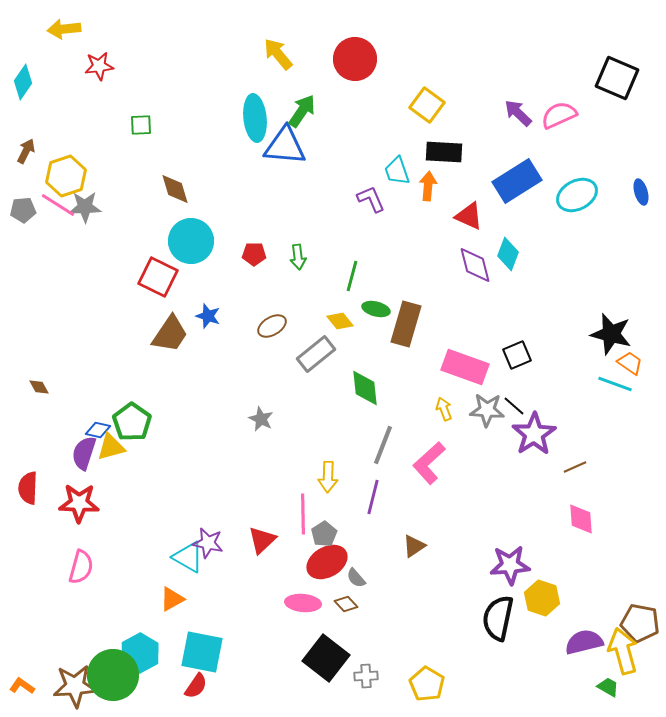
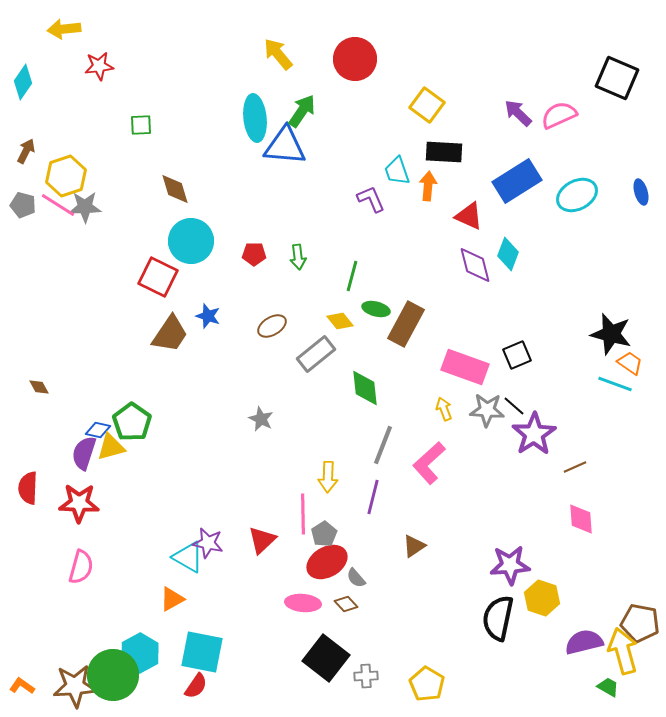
gray pentagon at (23, 210): moved 5 px up; rotated 20 degrees clockwise
brown rectangle at (406, 324): rotated 12 degrees clockwise
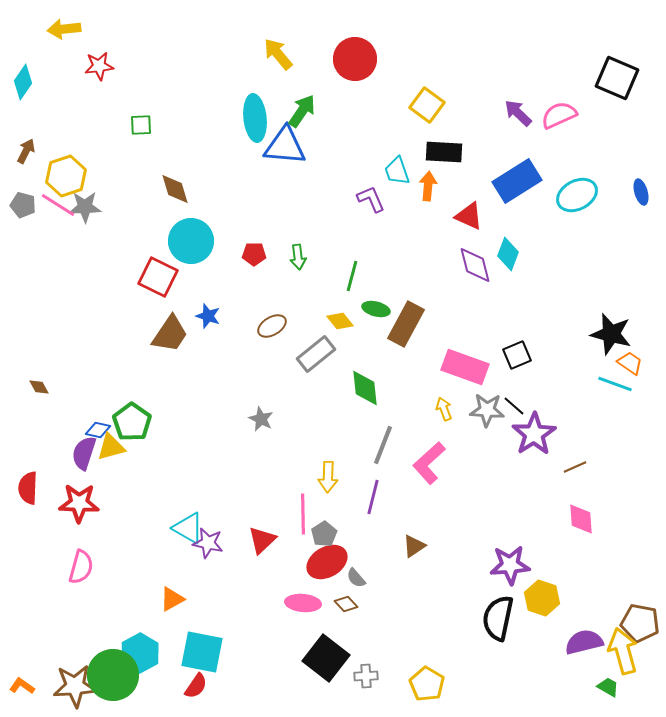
cyan triangle at (188, 557): moved 29 px up
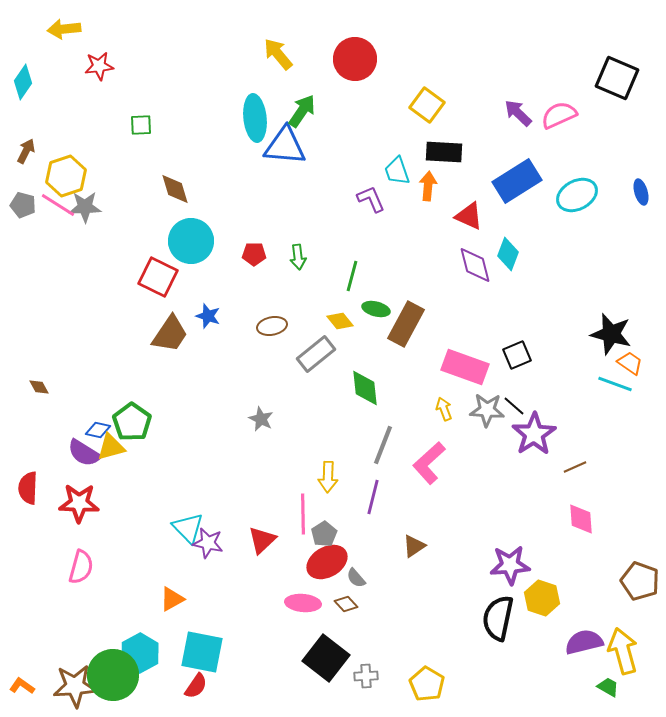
brown ellipse at (272, 326): rotated 20 degrees clockwise
purple semicircle at (84, 453): rotated 76 degrees counterclockwise
cyan triangle at (188, 528): rotated 16 degrees clockwise
brown pentagon at (640, 623): moved 42 px up; rotated 9 degrees clockwise
